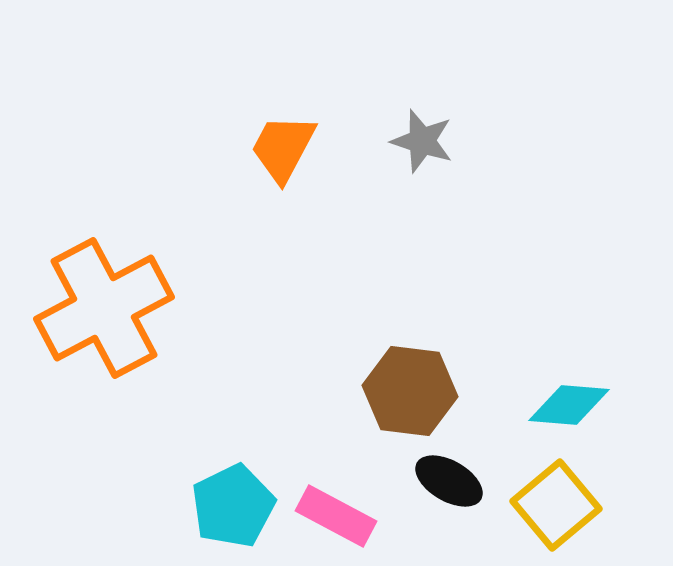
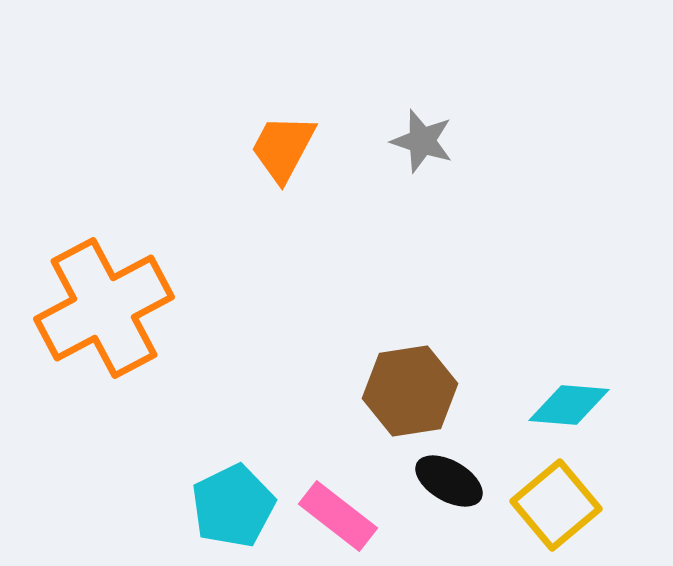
brown hexagon: rotated 16 degrees counterclockwise
pink rectangle: moved 2 px right; rotated 10 degrees clockwise
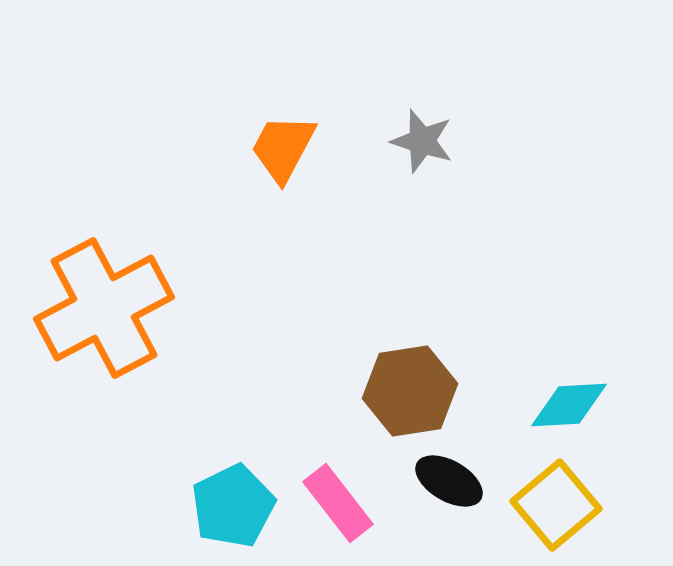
cyan diamond: rotated 8 degrees counterclockwise
pink rectangle: moved 13 px up; rotated 14 degrees clockwise
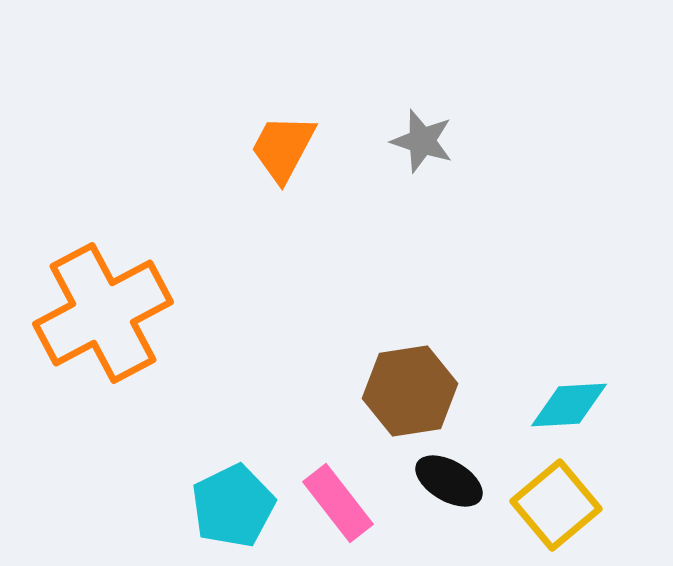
orange cross: moved 1 px left, 5 px down
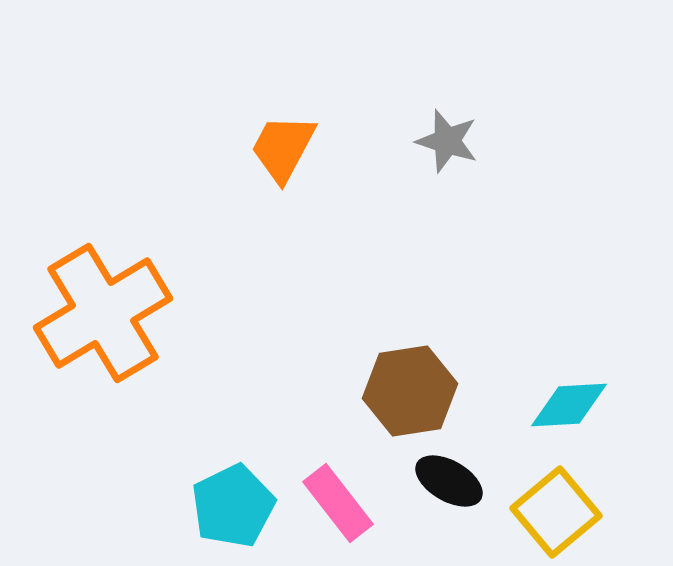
gray star: moved 25 px right
orange cross: rotated 3 degrees counterclockwise
yellow square: moved 7 px down
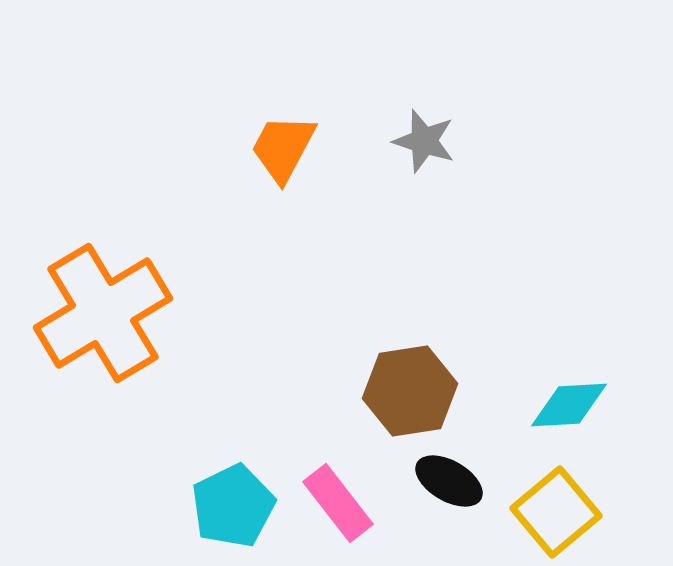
gray star: moved 23 px left
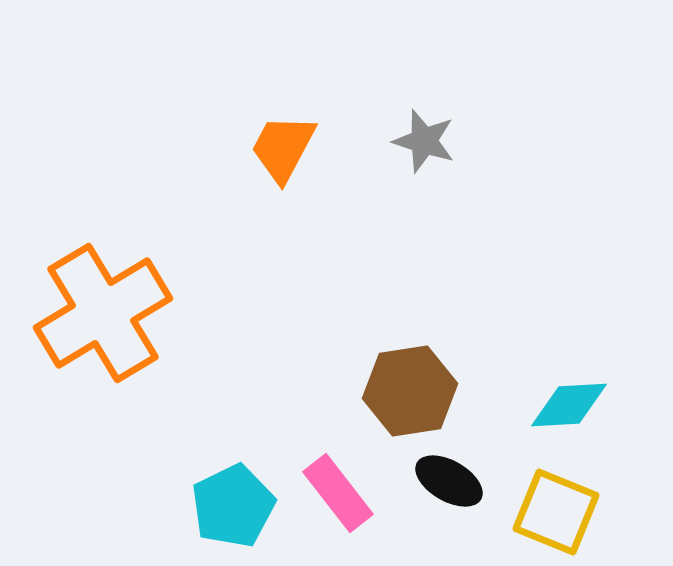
pink rectangle: moved 10 px up
yellow square: rotated 28 degrees counterclockwise
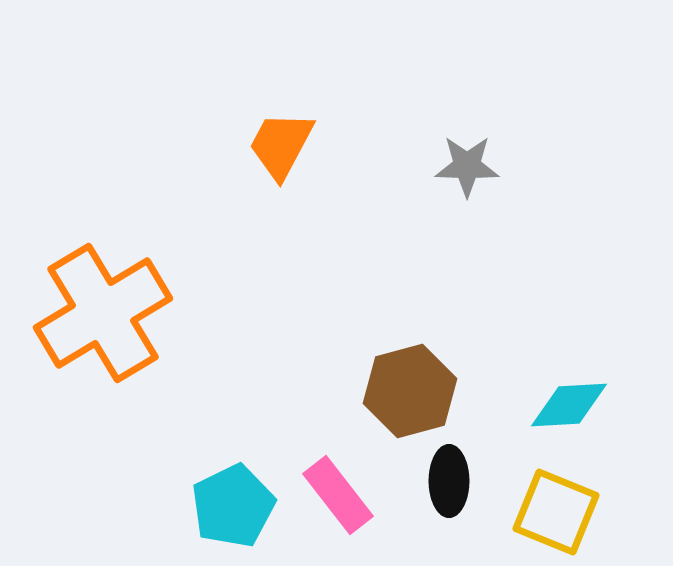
gray star: moved 43 px right, 25 px down; rotated 16 degrees counterclockwise
orange trapezoid: moved 2 px left, 3 px up
brown hexagon: rotated 6 degrees counterclockwise
black ellipse: rotated 60 degrees clockwise
pink rectangle: moved 2 px down
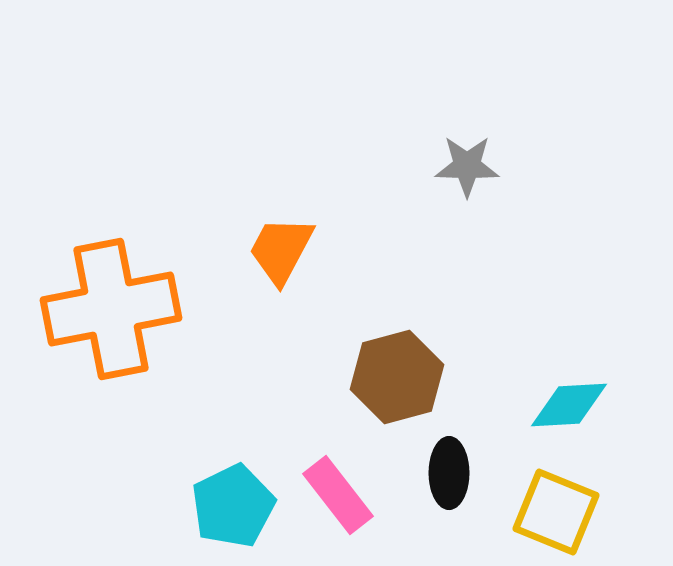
orange trapezoid: moved 105 px down
orange cross: moved 8 px right, 4 px up; rotated 20 degrees clockwise
brown hexagon: moved 13 px left, 14 px up
black ellipse: moved 8 px up
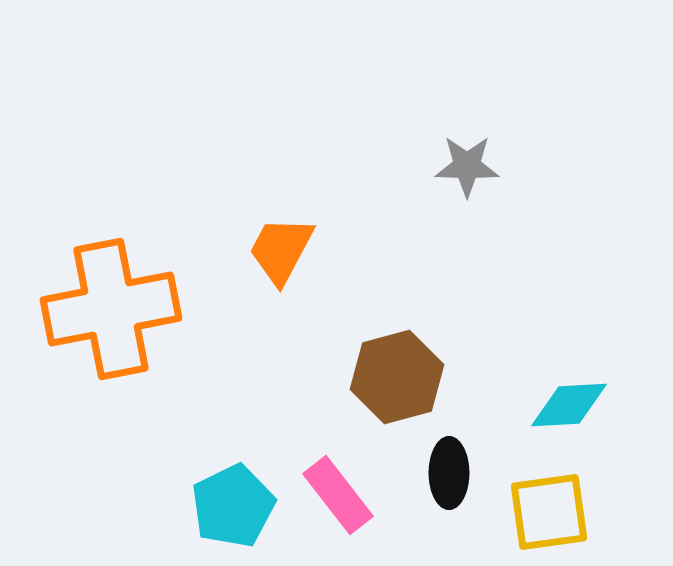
yellow square: moved 7 px left; rotated 30 degrees counterclockwise
